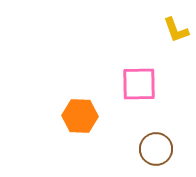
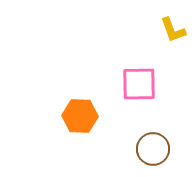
yellow L-shape: moved 3 px left
brown circle: moved 3 px left
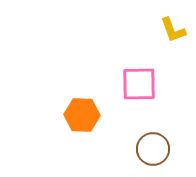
orange hexagon: moved 2 px right, 1 px up
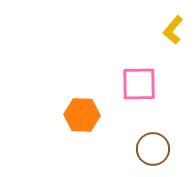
yellow L-shape: rotated 60 degrees clockwise
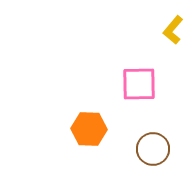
orange hexagon: moved 7 px right, 14 px down
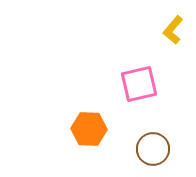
pink square: rotated 12 degrees counterclockwise
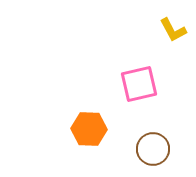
yellow L-shape: rotated 68 degrees counterclockwise
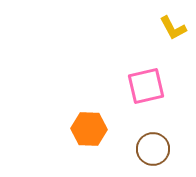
yellow L-shape: moved 2 px up
pink square: moved 7 px right, 2 px down
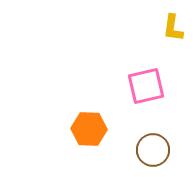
yellow L-shape: rotated 36 degrees clockwise
brown circle: moved 1 px down
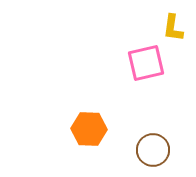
pink square: moved 23 px up
